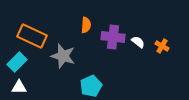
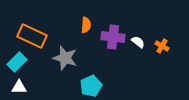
gray star: moved 2 px right, 2 px down
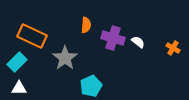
purple cross: moved 1 px down; rotated 10 degrees clockwise
orange cross: moved 11 px right, 2 px down
gray star: rotated 20 degrees clockwise
white triangle: moved 1 px down
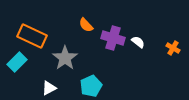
orange semicircle: rotated 133 degrees clockwise
white triangle: moved 30 px right; rotated 28 degrees counterclockwise
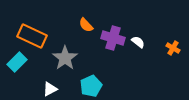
white triangle: moved 1 px right, 1 px down
